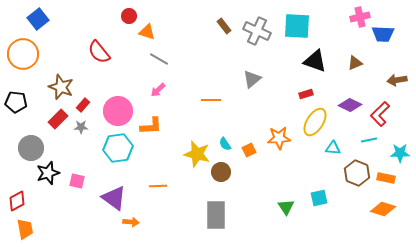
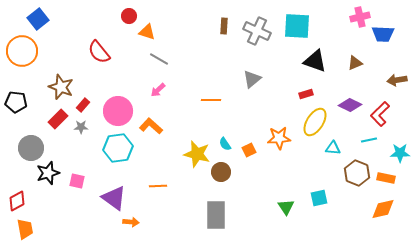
brown rectangle at (224, 26): rotated 42 degrees clockwise
orange circle at (23, 54): moved 1 px left, 3 px up
orange L-shape at (151, 126): rotated 135 degrees counterclockwise
orange diamond at (383, 209): rotated 30 degrees counterclockwise
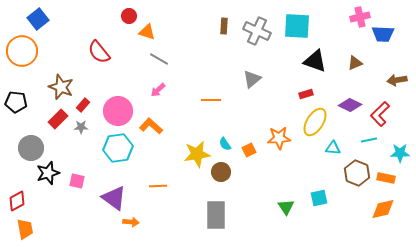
yellow star at (197, 154): rotated 24 degrees counterclockwise
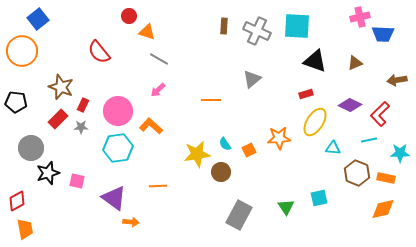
red rectangle at (83, 105): rotated 16 degrees counterclockwise
gray rectangle at (216, 215): moved 23 px right; rotated 28 degrees clockwise
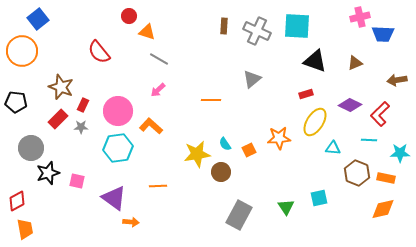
cyan line at (369, 140): rotated 14 degrees clockwise
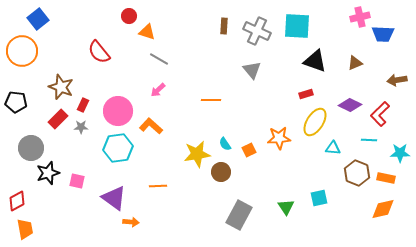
gray triangle at (252, 79): moved 9 px up; rotated 30 degrees counterclockwise
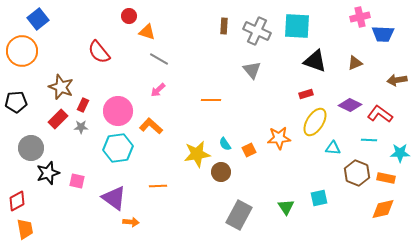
black pentagon at (16, 102): rotated 10 degrees counterclockwise
red L-shape at (380, 114): rotated 80 degrees clockwise
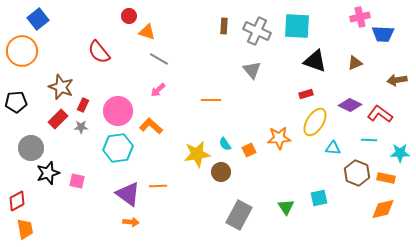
purple triangle at (114, 198): moved 14 px right, 4 px up
